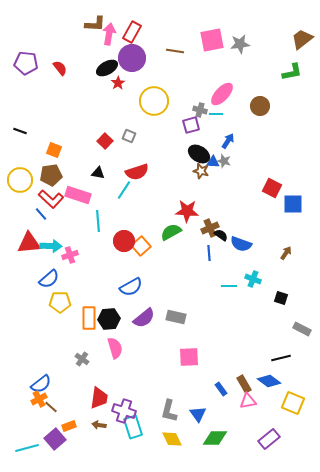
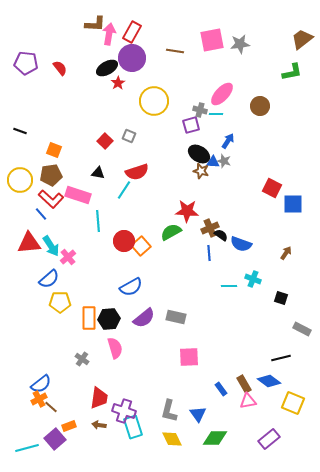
cyan arrow at (51, 246): rotated 55 degrees clockwise
pink cross at (70, 255): moved 2 px left, 2 px down; rotated 21 degrees counterclockwise
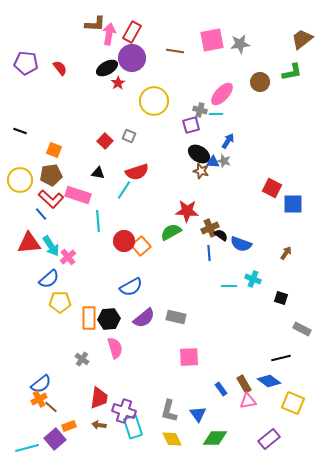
brown circle at (260, 106): moved 24 px up
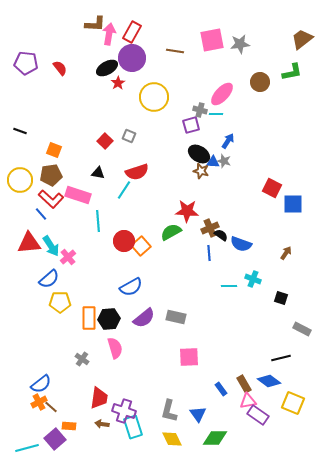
yellow circle at (154, 101): moved 4 px up
orange cross at (39, 399): moved 3 px down
brown arrow at (99, 425): moved 3 px right, 1 px up
orange rectangle at (69, 426): rotated 24 degrees clockwise
purple rectangle at (269, 439): moved 11 px left, 24 px up; rotated 75 degrees clockwise
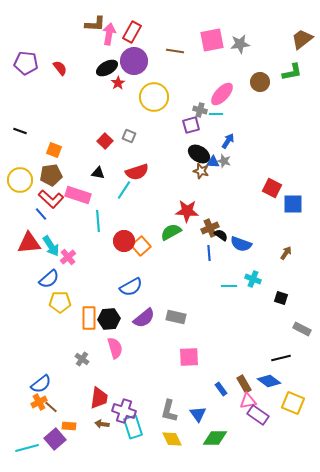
purple circle at (132, 58): moved 2 px right, 3 px down
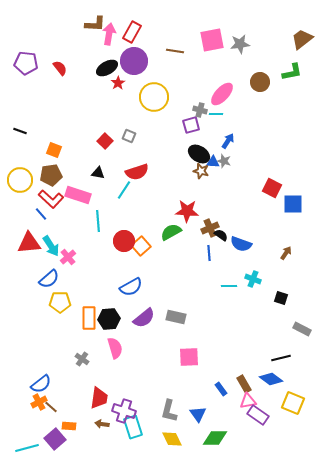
blue diamond at (269, 381): moved 2 px right, 2 px up
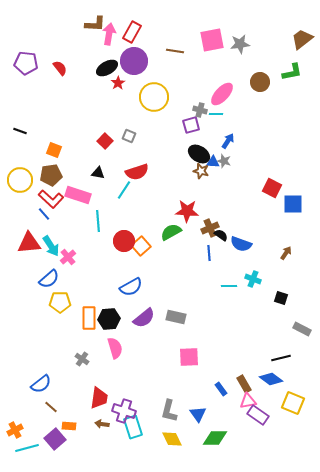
blue line at (41, 214): moved 3 px right
orange cross at (39, 402): moved 24 px left, 28 px down
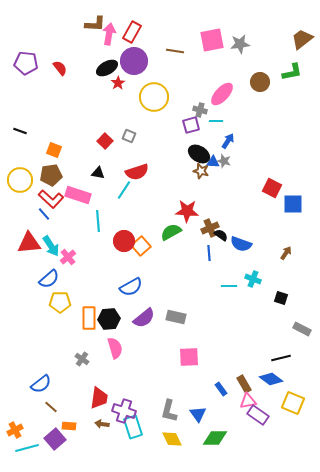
cyan line at (216, 114): moved 7 px down
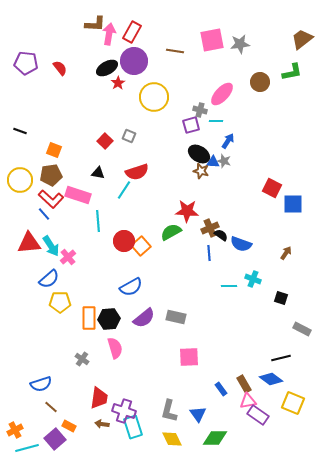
blue semicircle at (41, 384): rotated 20 degrees clockwise
orange rectangle at (69, 426): rotated 24 degrees clockwise
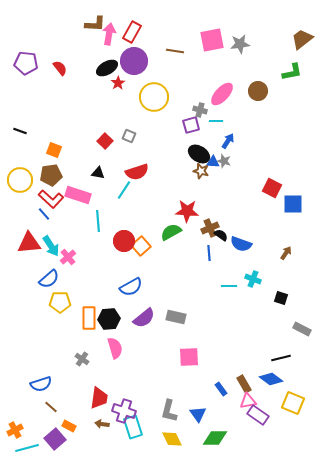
brown circle at (260, 82): moved 2 px left, 9 px down
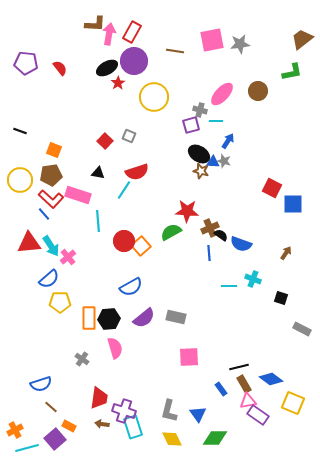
black line at (281, 358): moved 42 px left, 9 px down
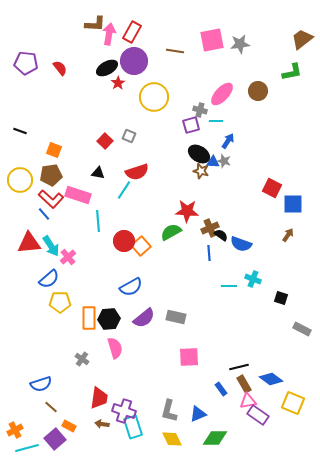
brown arrow at (286, 253): moved 2 px right, 18 px up
blue triangle at (198, 414): rotated 42 degrees clockwise
